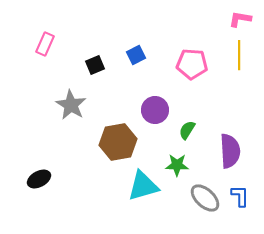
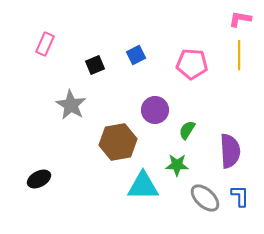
cyan triangle: rotated 16 degrees clockwise
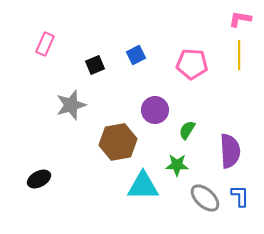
gray star: rotated 24 degrees clockwise
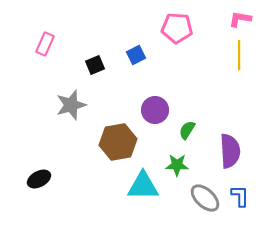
pink pentagon: moved 15 px left, 36 px up
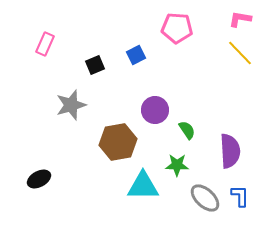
yellow line: moved 1 px right, 2 px up; rotated 44 degrees counterclockwise
green semicircle: rotated 114 degrees clockwise
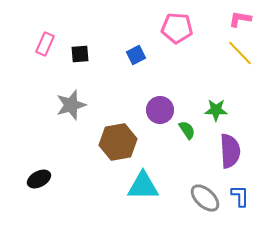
black square: moved 15 px left, 11 px up; rotated 18 degrees clockwise
purple circle: moved 5 px right
green star: moved 39 px right, 55 px up
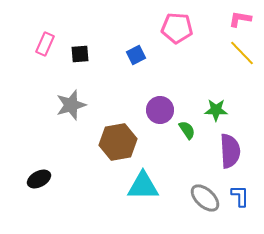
yellow line: moved 2 px right
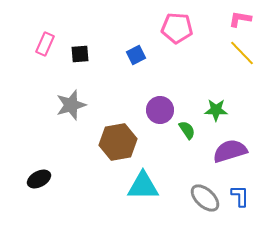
purple semicircle: rotated 104 degrees counterclockwise
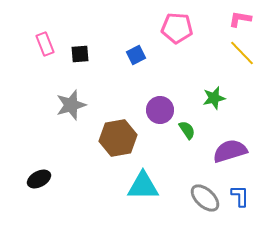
pink rectangle: rotated 45 degrees counterclockwise
green star: moved 2 px left, 12 px up; rotated 15 degrees counterclockwise
brown hexagon: moved 4 px up
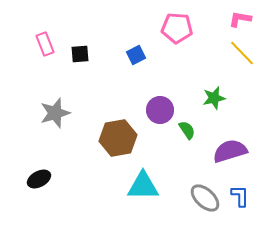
gray star: moved 16 px left, 8 px down
